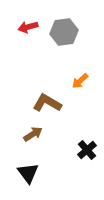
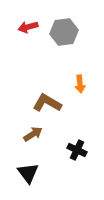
orange arrow: moved 3 px down; rotated 54 degrees counterclockwise
black cross: moved 10 px left; rotated 24 degrees counterclockwise
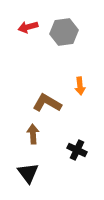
orange arrow: moved 2 px down
brown arrow: rotated 60 degrees counterclockwise
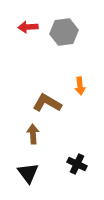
red arrow: rotated 12 degrees clockwise
black cross: moved 14 px down
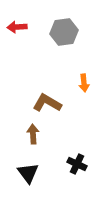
red arrow: moved 11 px left
orange arrow: moved 4 px right, 3 px up
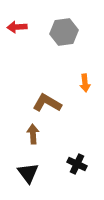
orange arrow: moved 1 px right
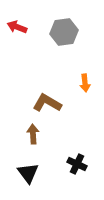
red arrow: rotated 24 degrees clockwise
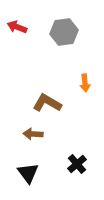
brown arrow: rotated 84 degrees counterclockwise
black cross: rotated 24 degrees clockwise
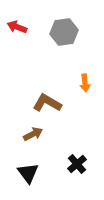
brown arrow: rotated 150 degrees clockwise
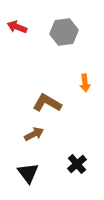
brown arrow: moved 1 px right
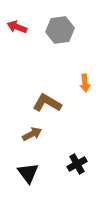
gray hexagon: moved 4 px left, 2 px up
brown arrow: moved 2 px left
black cross: rotated 12 degrees clockwise
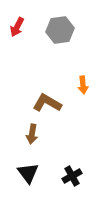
red arrow: rotated 84 degrees counterclockwise
orange arrow: moved 2 px left, 2 px down
brown arrow: rotated 126 degrees clockwise
black cross: moved 5 px left, 12 px down
